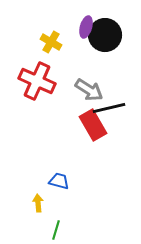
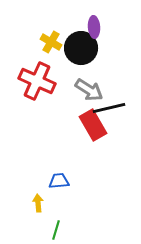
purple ellipse: moved 8 px right; rotated 20 degrees counterclockwise
black circle: moved 24 px left, 13 px down
blue trapezoid: rotated 20 degrees counterclockwise
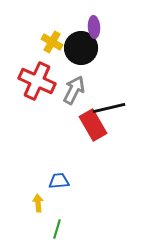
yellow cross: moved 1 px right
gray arrow: moved 15 px left; rotated 96 degrees counterclockwise
green line: moved 1 px right, 1 px up
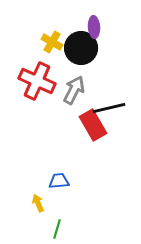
yellow arrow: rotated 18 degrees counterclockwise
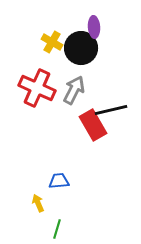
red cross: moved 7 px down
black line: moved 2 px right, 2 px down
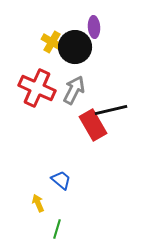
black circle: moved 6 px left, 1 px up
blue trapezoid: moved 2 px right, 1 px up; rotated 45 degrees clockwise
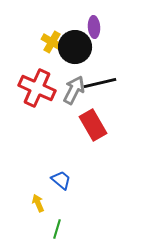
black line: moved 11 px left, 27 px up
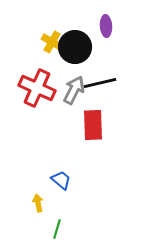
purple ellipse: moved 12 px right, 1 px up
red rectangle: rotated 28 degrees clockwise
yellow arrow: rotated 12 degrees clockwise
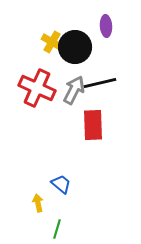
blue trapezoid: moved 4 px down
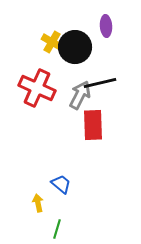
gray arrow: moved 6 px right, 5 px down
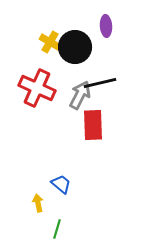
yellow cross: moved 2 px left
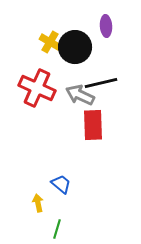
black line: moved 1 px right
gray arrow: rotated 92 degrees counterclockwise
